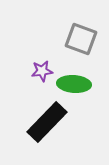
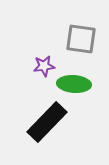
gray square: rotated 12 degrees counterclockwise
purple star: moved 2 px right, 5 px up
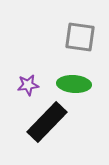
gray square: moved 1 px left, 2 px up
purple star: moved 16 px left, 19 px down
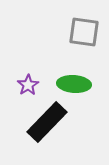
gray square: moved 4 px right, 5 px up
purple star: rotated 25 degrees counterclockwise
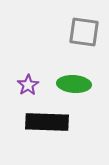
black rectangle: rotated 48 degrees clockwise
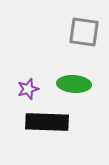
purple star: moved 4 px down; rotated 15 degrees clockwise
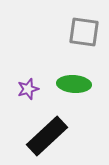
black rectangle: moved 14 px down; rotated 45 degrees counterclockwise
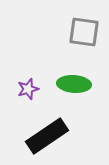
black rectangle: rotated 9 degrees clockwise
